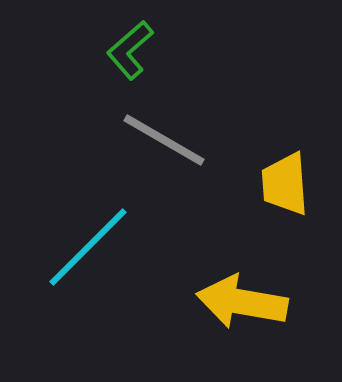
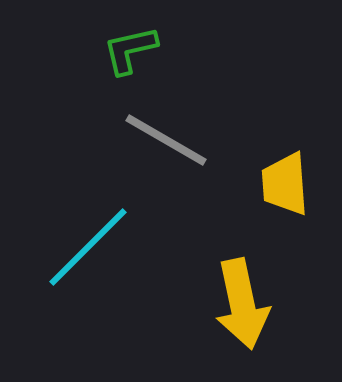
green L-shape: rotated 28 degrees clockwise
gray line: moved 2 px right
yellow arrow: moved 2 px down; rotated 112 degrees counterclockwise
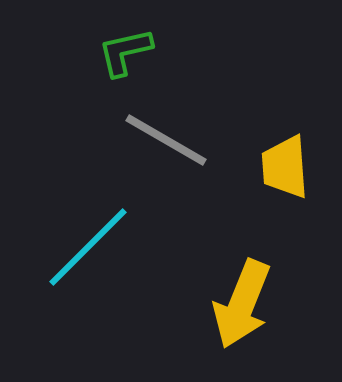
green L-shape: moved 5 px left, 2 px down
yellow trapezoid: moved 17 px up
yellow arrow: rotated 34 degrees clockwise
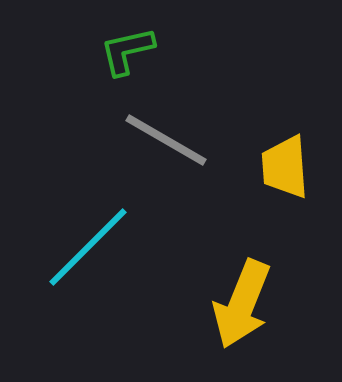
green L-shape: moved 2 px right, 1 px up
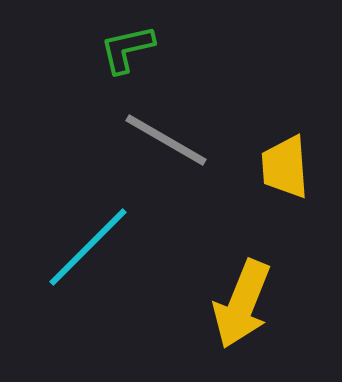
green L-shape: moved 2 px up
